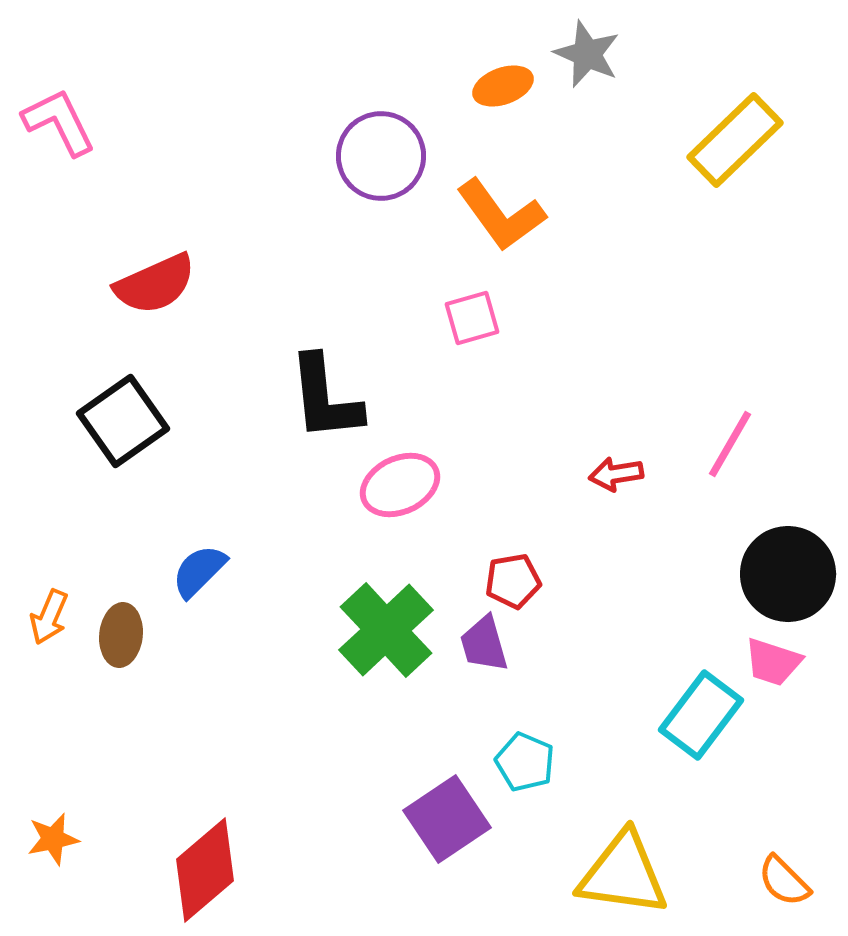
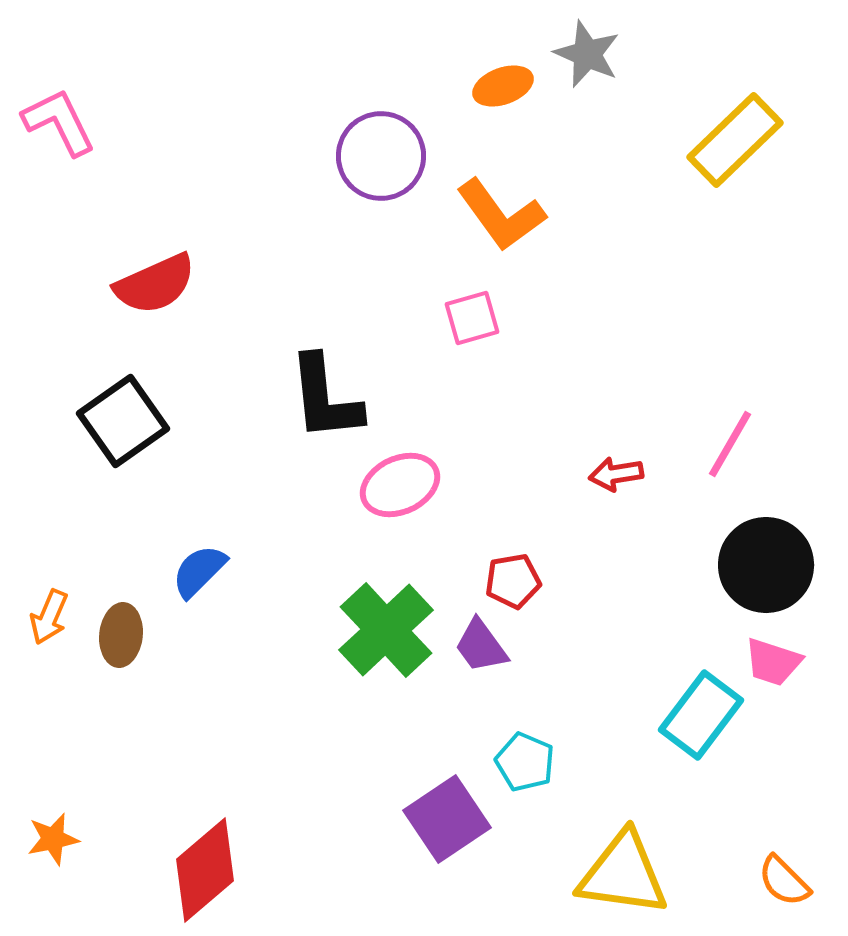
black circle: moved 22 px left, 9 px up
purple trapezoid: moved 3 px left, 2 px down; rotated 20 degrees counterclockwise
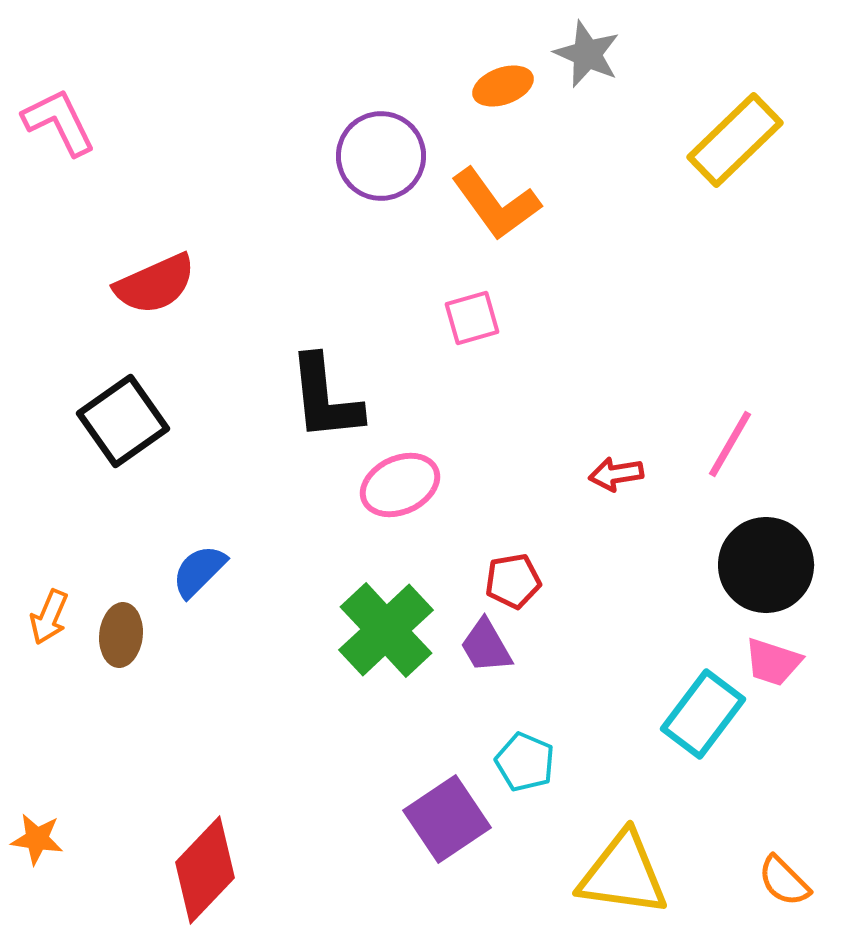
orange L-shape: moved 5 px left, 11 px up
purple trapezoid: moved 5 px right; rotated 6 degrees clockwise
cyan rectangle: moved 2 px right, 1 px up
orange star: moved 16 px left; rotated 20 degrees clockwise
red diamond: rotated 6 degrees counterclockwise
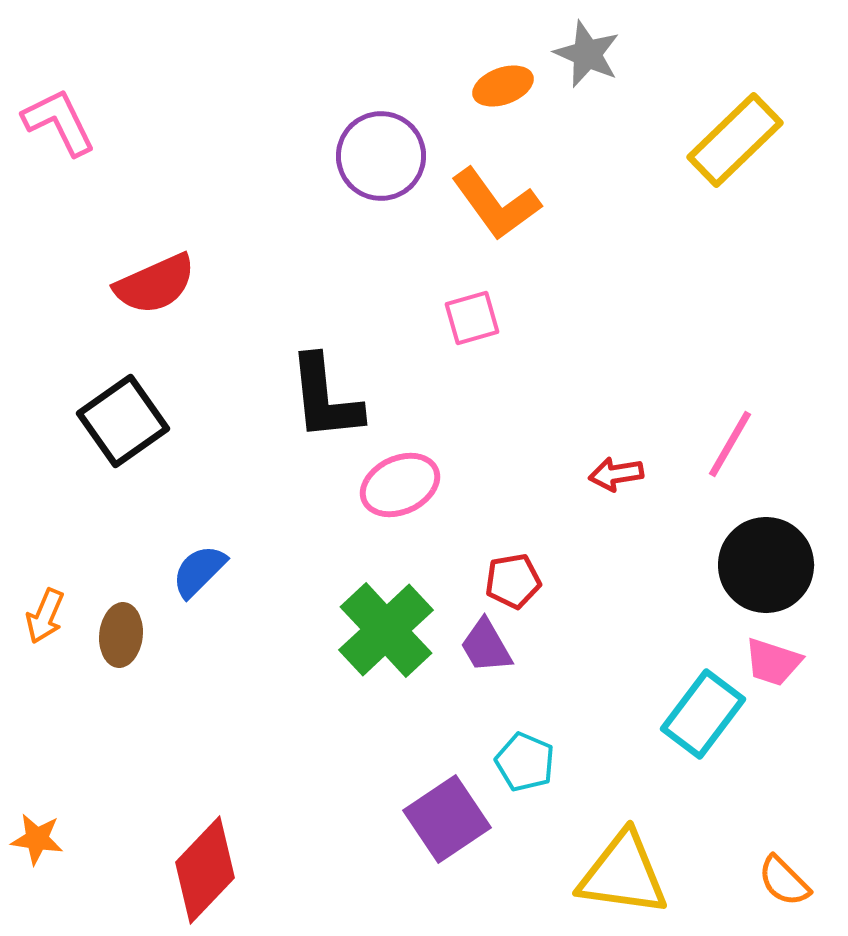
orange arrow: moved 4 px left, 1 px up
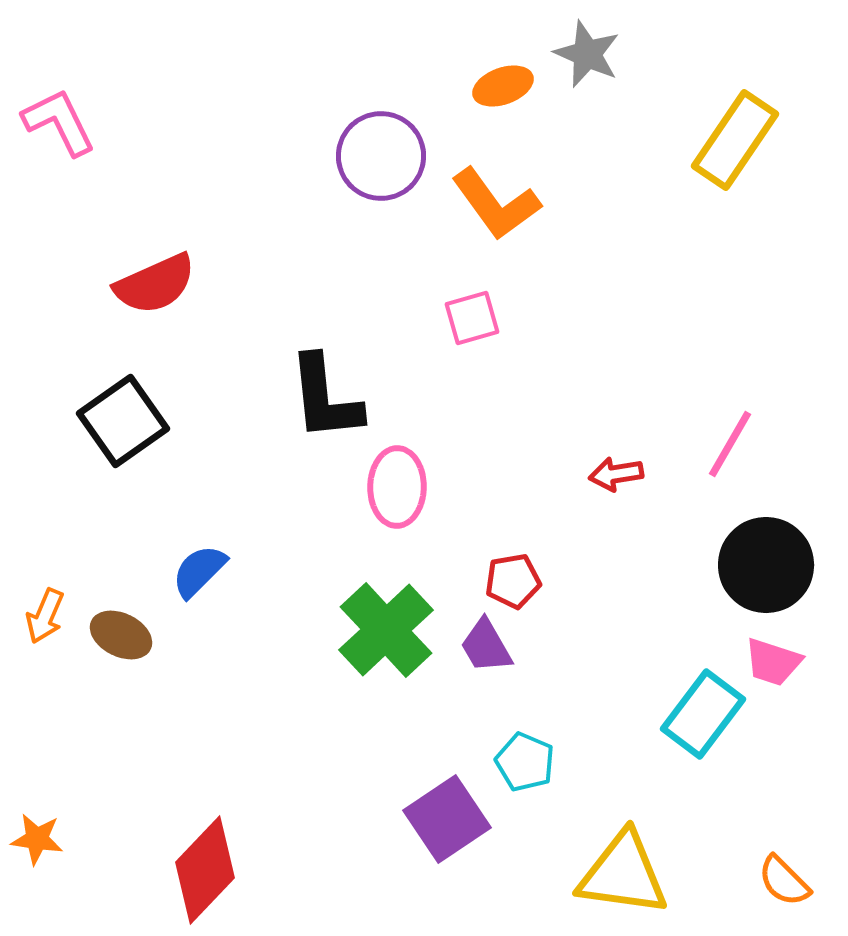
yellow rectangle: rotated 12 degrees counterclockwise
pink ellipse: moved 3 px left, 2 px down; rotated 64 degrees counterclockwise
brown ellipse: rotated 70 degrees counterclockwise
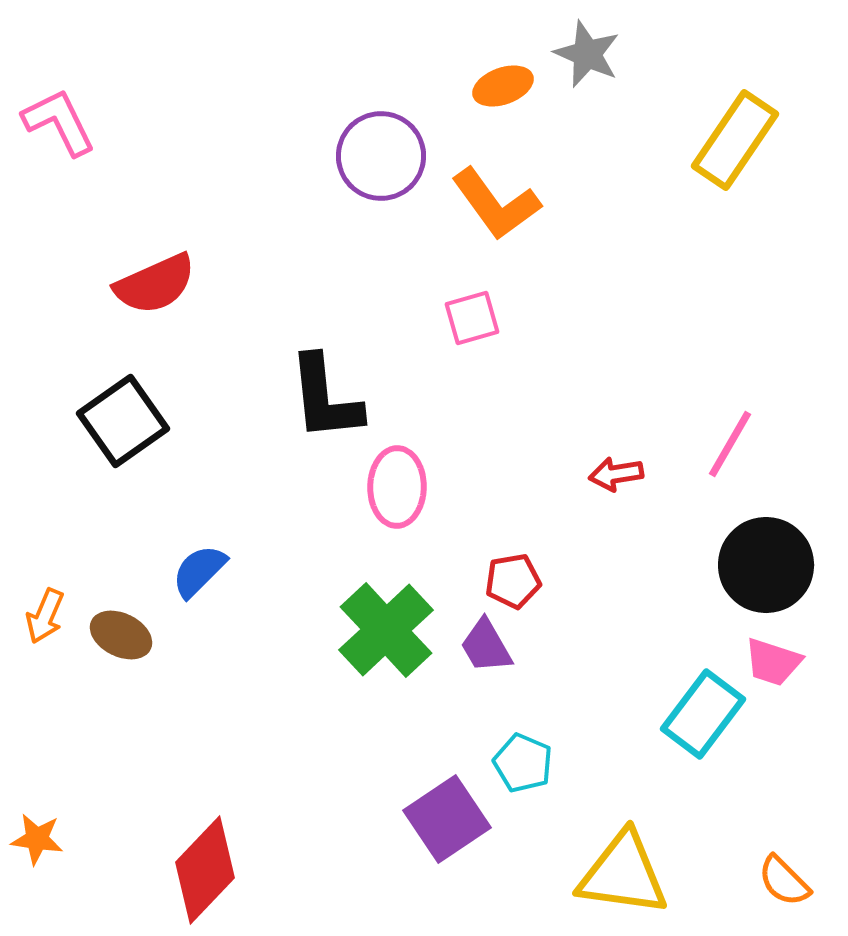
cyan pentagon: moved 2 px left, 1 px down
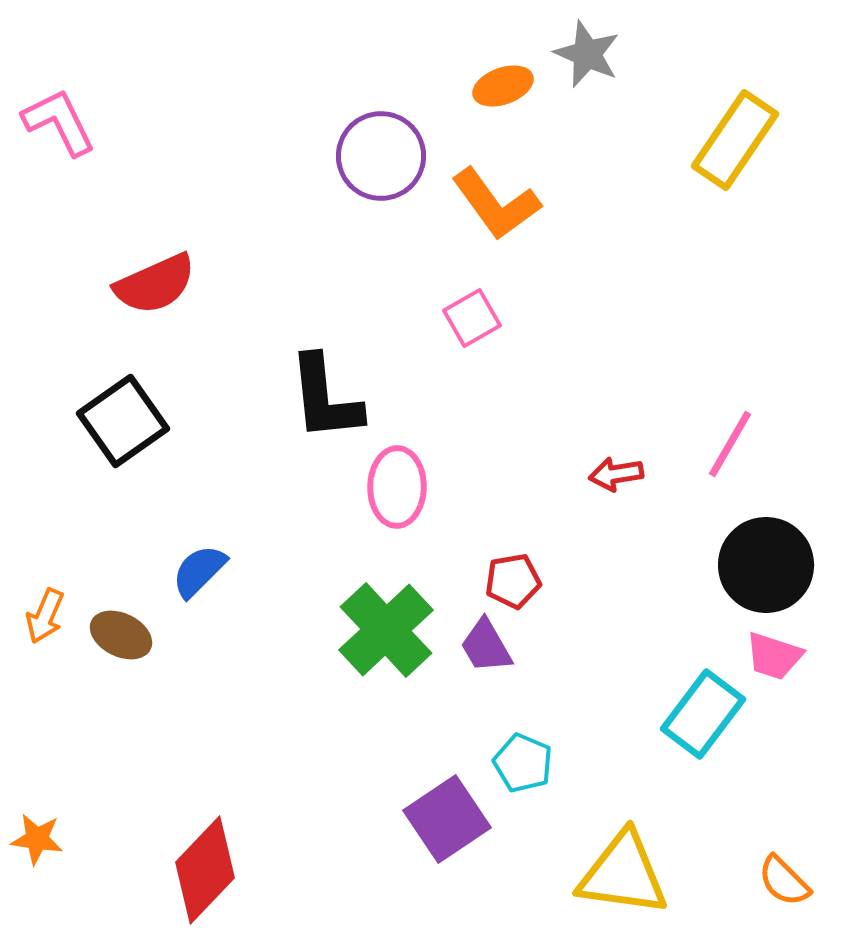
pink square: rotated 14 degrees counterclockwise
pink trapezoid: moved 1 px right, 6 px up
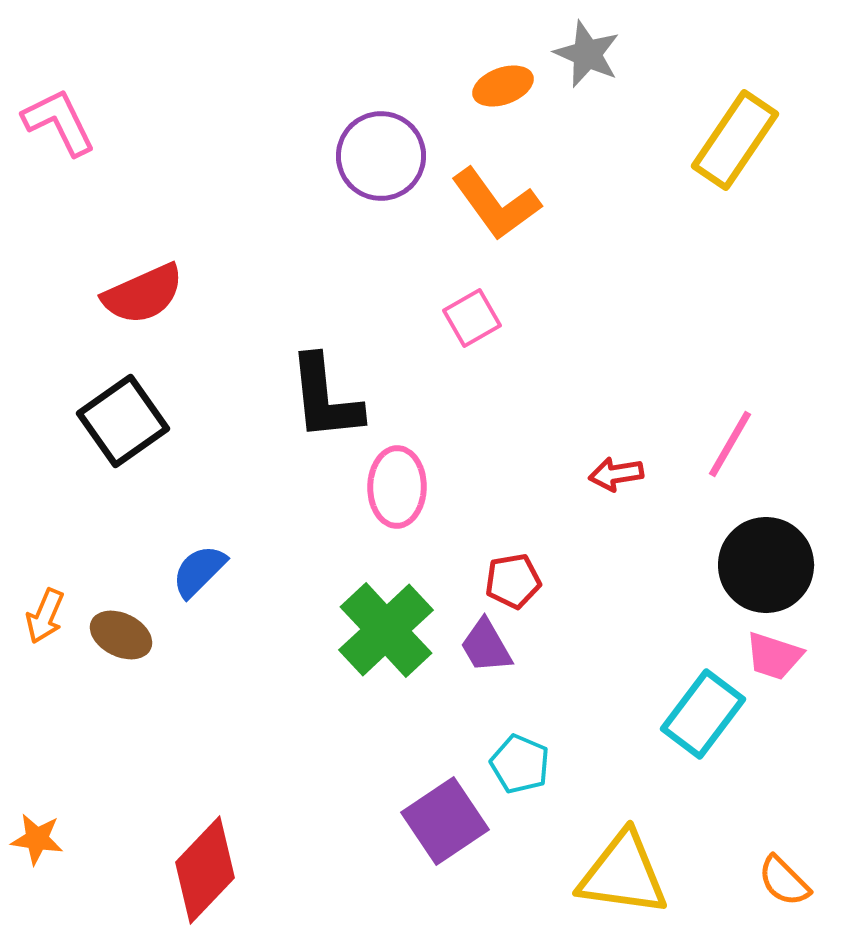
red semicircle: moved 12 px left, 10 px down
cyan pentagon: moved 3 px left, 1 px down
purple square: moved 2 px left, 2 px down
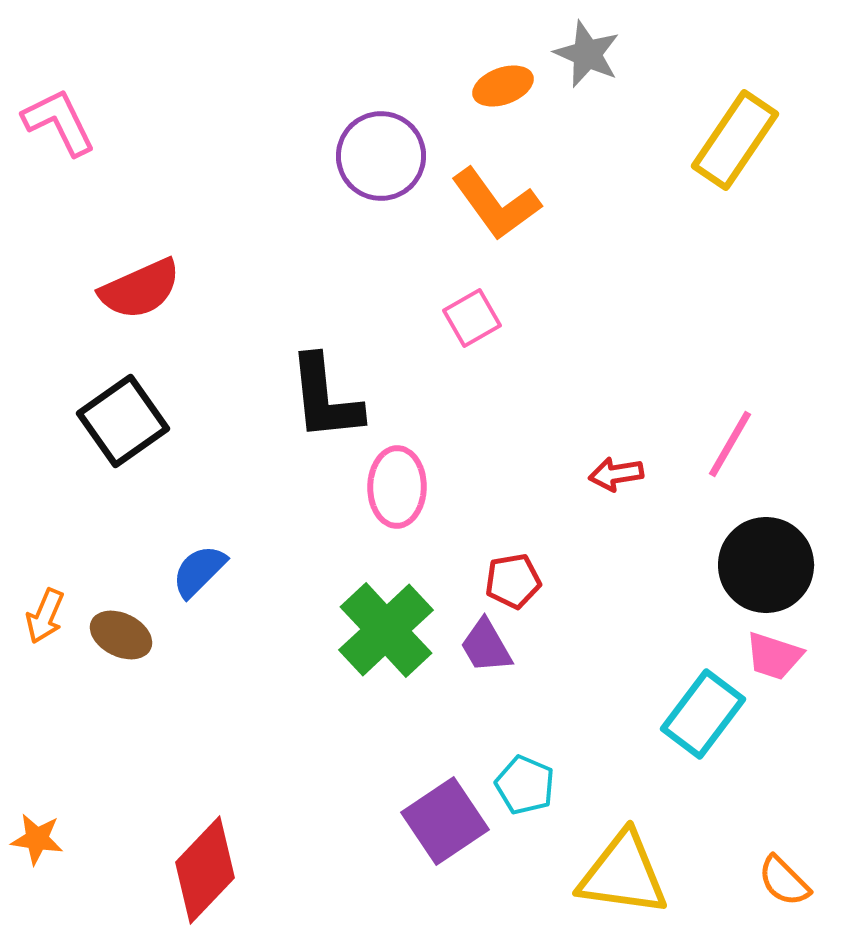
red semicircle: moved 3 px left, 5 px up
cyan pentagon: moved 5 px right, 21 px down
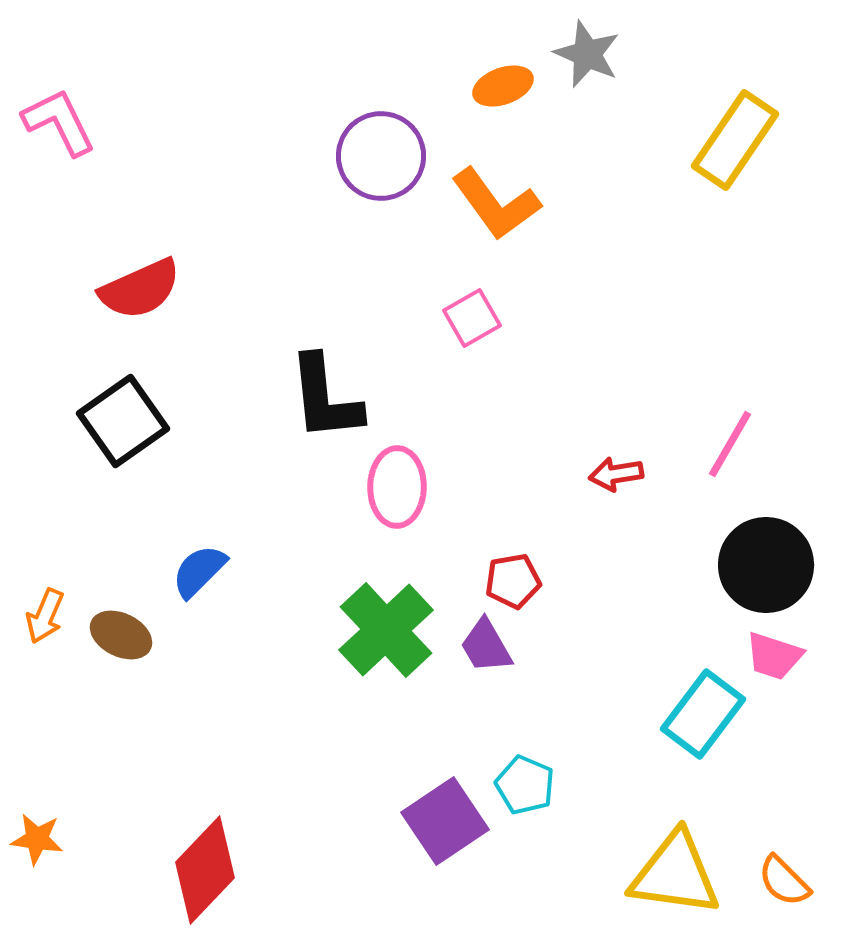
yellow triangle: moved 52 px right
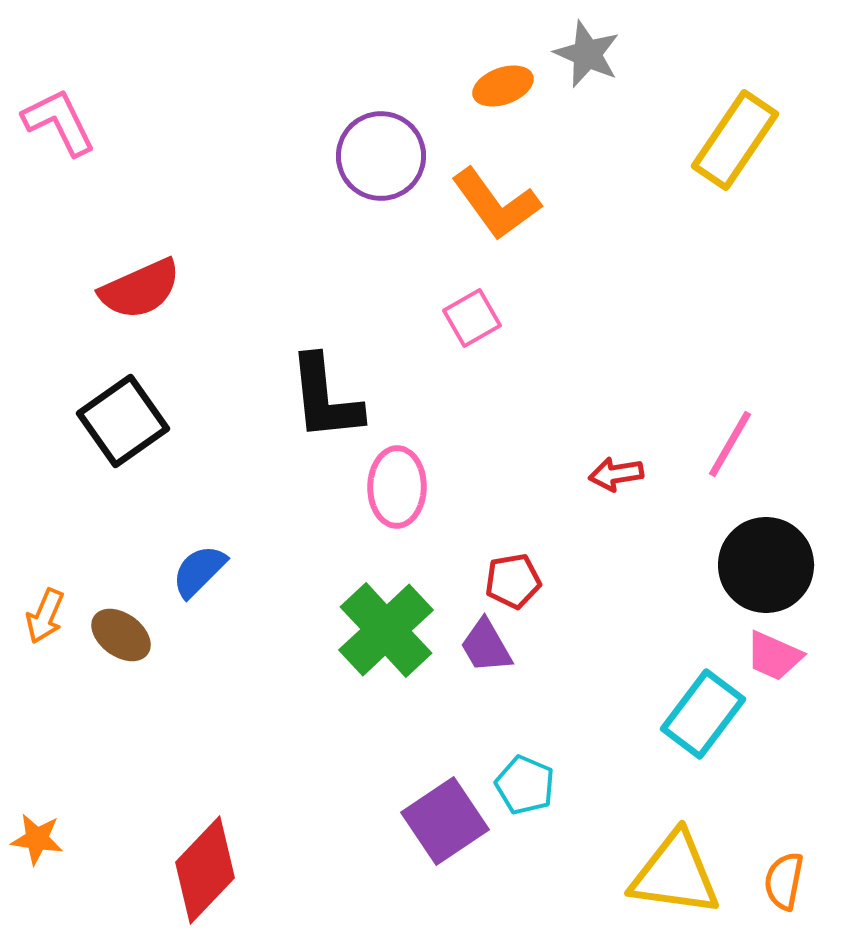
brown ellipse: rotated 10 degrees clockwise
pink trapezoid: rotated 6 degrees clockwise
orange semicircle: rotated 56 degrees clockwise
